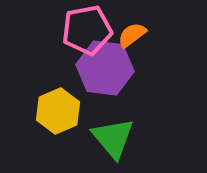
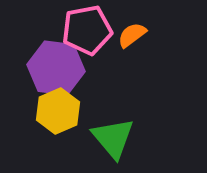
purple hexagon: moved 49 px left
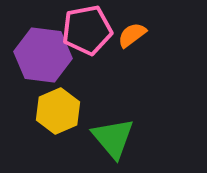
purple hexagon: moved 13 px left, 13 px up
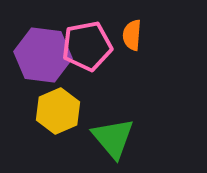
pink pentagon: moved 16 px down
orange semicircle: rotated 48 degrees counterclockwise
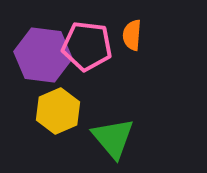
pink pentagon: rotated 18 degrees clockwise
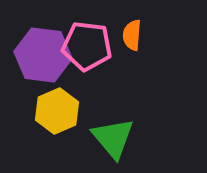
yellow hexagon: moved 1 px left
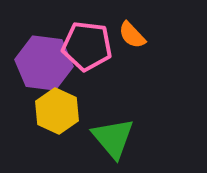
orange semicircle: rotated 48 degrees counterclockwise
purple hexagon: moved 1 px right, 8 px down
yellow hexagon: rotated 12 degrees counterclockwise
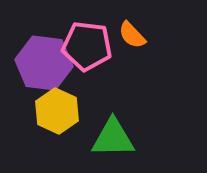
green triangle: rotated 51 degrees counterclockwise
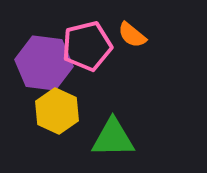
orange semicircle: rotated 8 degrees counterclockwise
pink pentagon: rotated 21 degrees counterclockwise
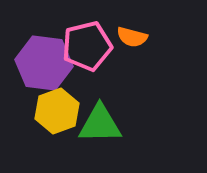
orange semicircle: moved 2 px down; rotated 24 degrees counterclockwise
yellow hexagon: rotated 15 degrees clockwise
green triangle: moved 13 px left, 14 px up
